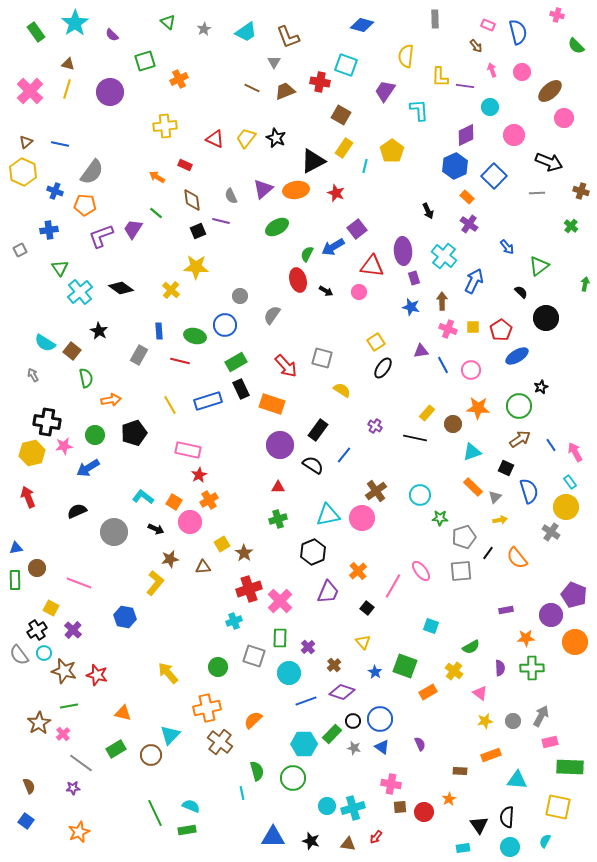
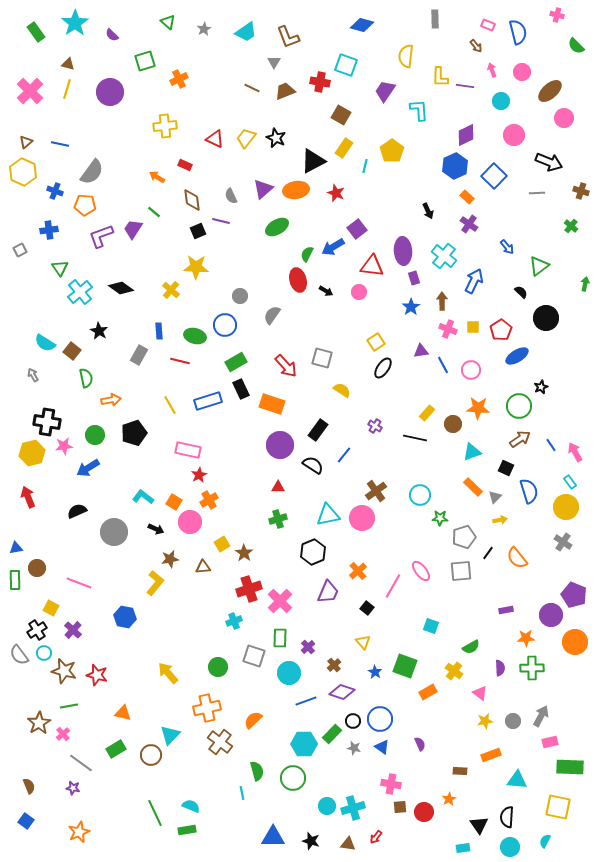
cyan circle at (490, 107): moved 11 px right, 6 px up
green line at (156, 213): moved 2 px left, 1 px up
blue star at (411, 307): rotated 24 degrees clockwise
gray cross at (551, 532): moved 12 px right, 10 px down
purple star at (73, 788): rotated 16 degrees clockwise
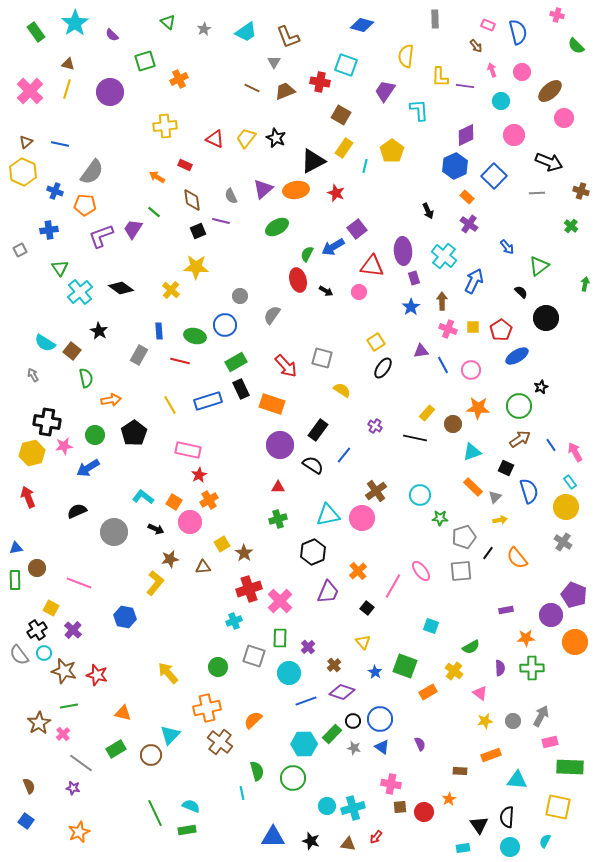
black pentagon at (134, 433): rotated 15 degrees counterclockwise
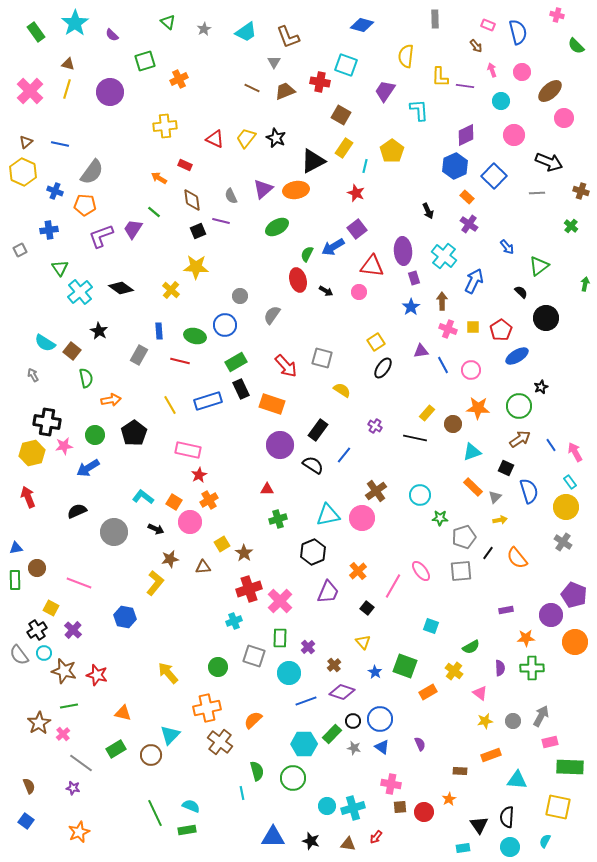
orange arrow at (157, 177): moved 2 px right, 1 px down
red star at (336, 193): moved 20 px right
red triangle at (278, 487): moved 11 px left, 2 px down
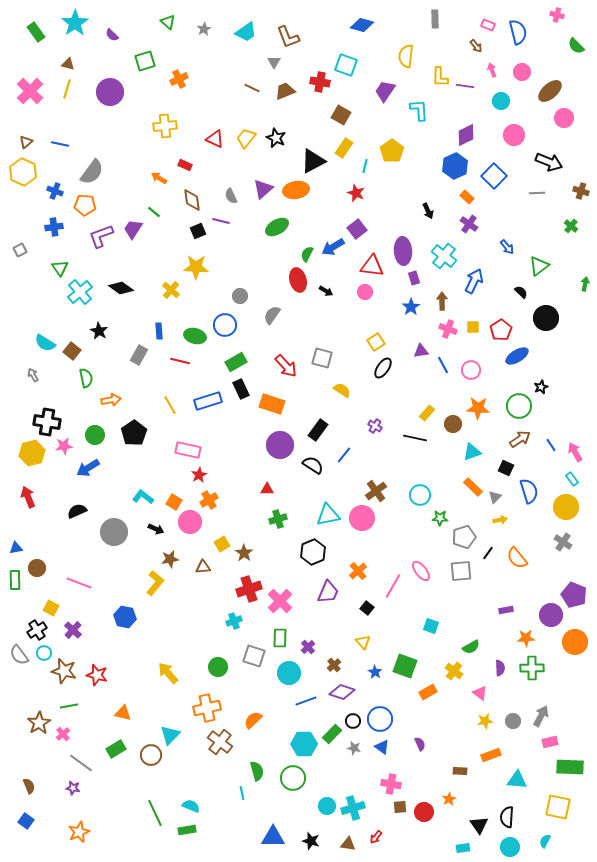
blue cross at (49, 230): moved 5 px right, 3 px up
pink circle at (359, 292): moved 6 px right
cyan rectangle at (570, 482): moved 2 px right, 3 px up
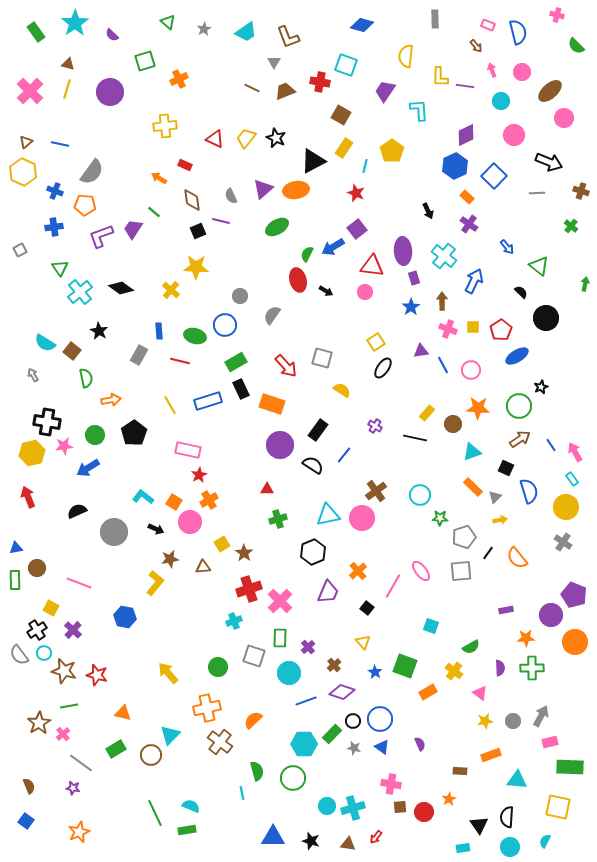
green triangle at (539, 266): rotated 45 degrees counterclockwise
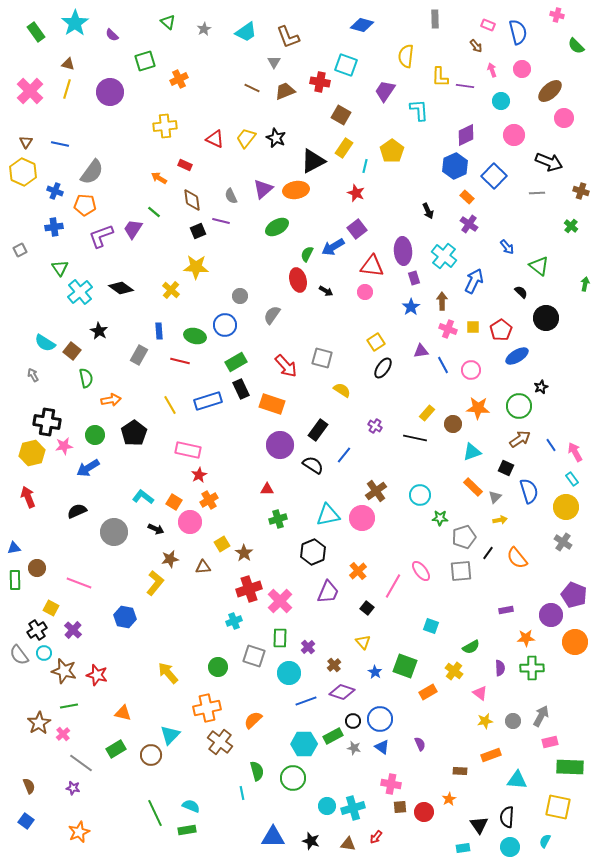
pink circle at (522, 72): moved 3 px up
brown triangle at (26, 142): rotated 16 degrees counterclockwise
blue triangle at (16, 548): moved 2 px left
green rectangle at (332, 734): moved 1 px right, 2 px down; rotated 18 degrees clockwise
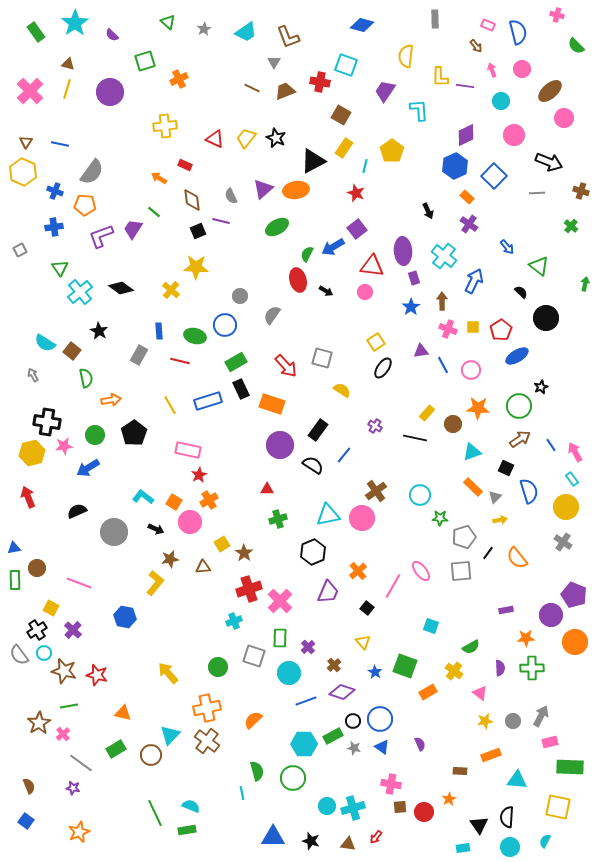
brown cross at (220, 742): moved 13 px left, 1 px up
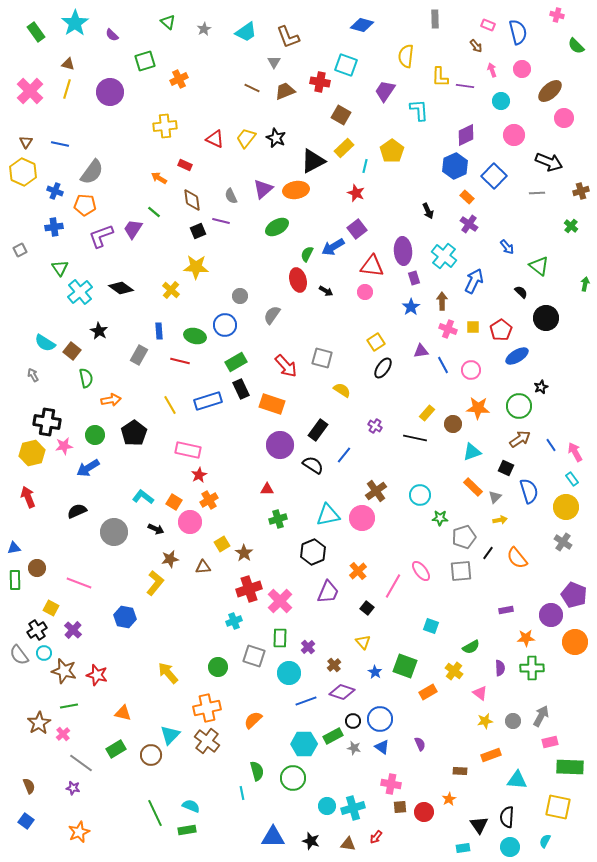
yellow rectangle at (344, 148): rotated 12 degrees clockwise
brown cross at (581, 191): rotated 35 degrees counterclockwise
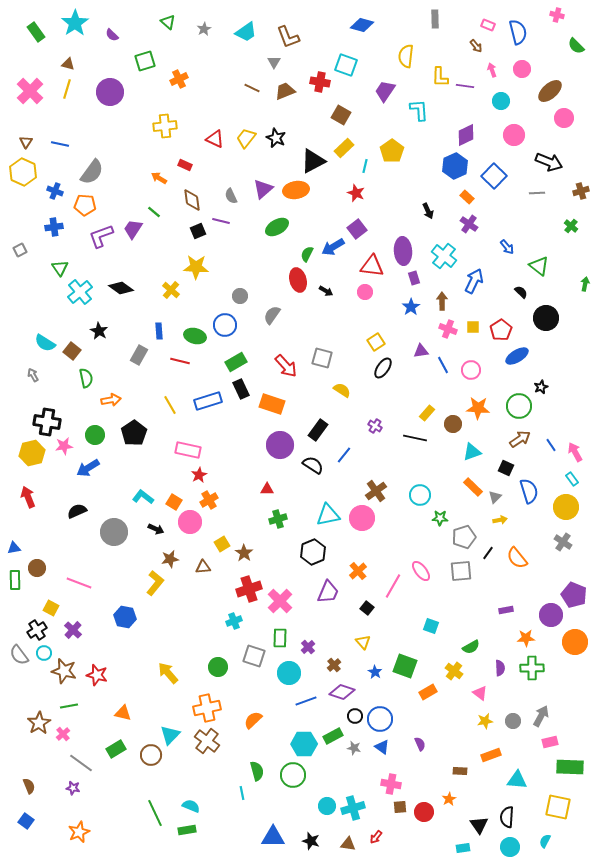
black circle at (353, 721): moved 2 px right, 5 px up
green circle at (293, 778): moved 3 px up
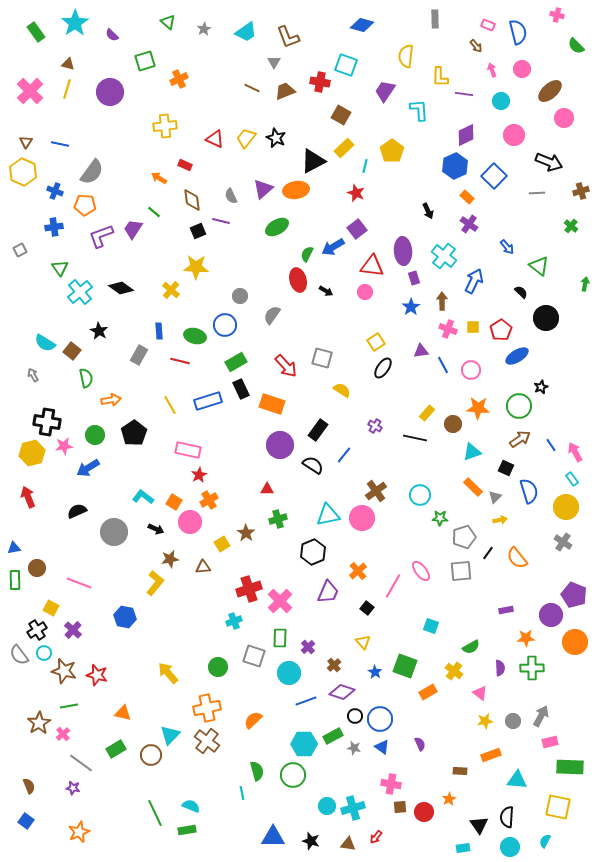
purple line at (465, 86): moved 1 px left, 8 px down
brown star at (244, 553): moved 2 px right, 20 px up
